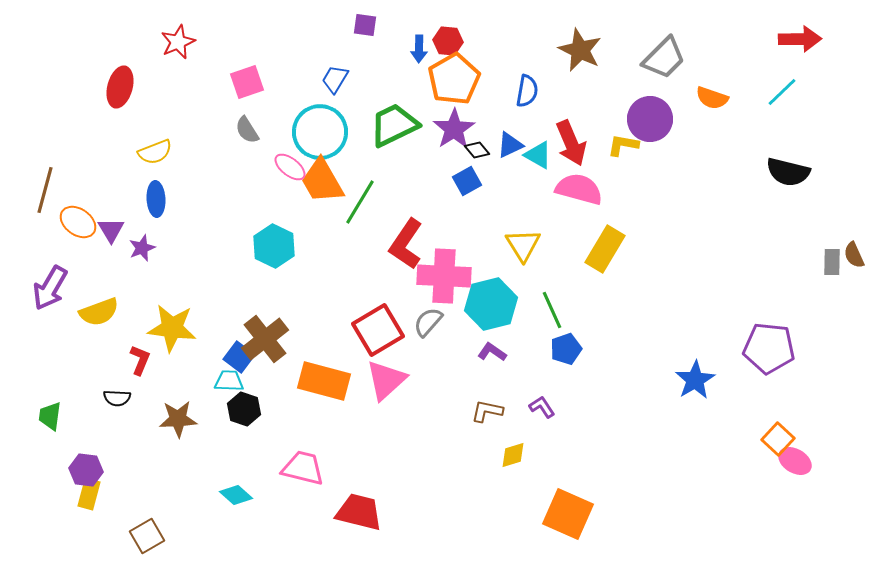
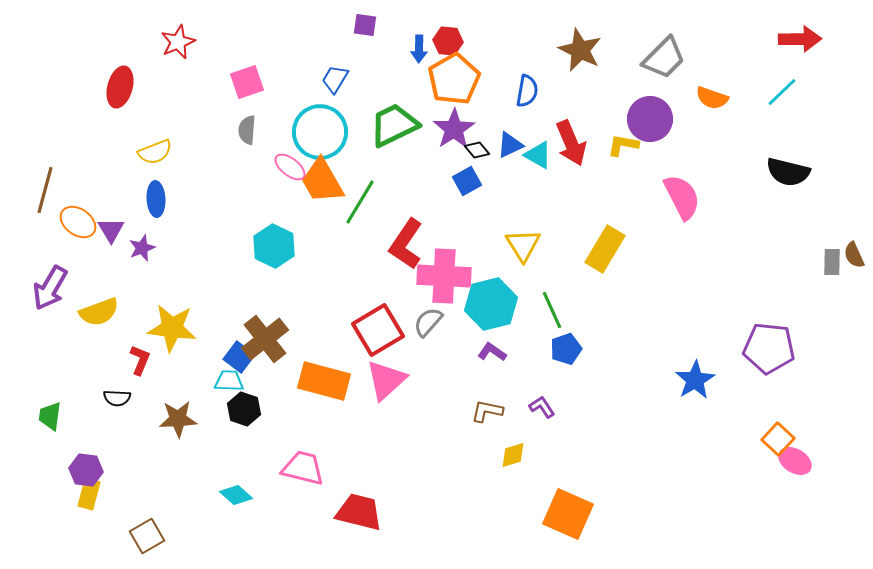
gray semicircle at (247, 130): rotated 36 degrees clockwise
pink semicircle at (579, 189): moved 103 px right, 8 px down; rotated 48 degrees clockwise
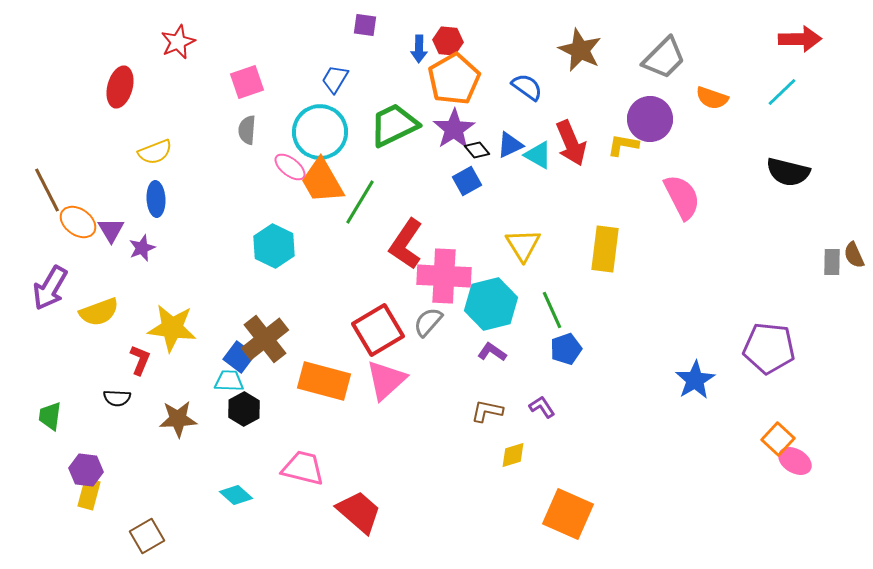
blue semicircle at (527, 91): moved 4 px up; rotated 64 degrees counterclockwise
brown line at (45, 190): moved 2 px right; rotated 42 degrees counterclockwise
yellow rectangle at (605, 249): rotated 24 degrees counterclockwise
black hexagon at (244, 409): rotated 12 degrees clockwise
red trapezoid at (359, 512): rotated 27 degrees clockwise
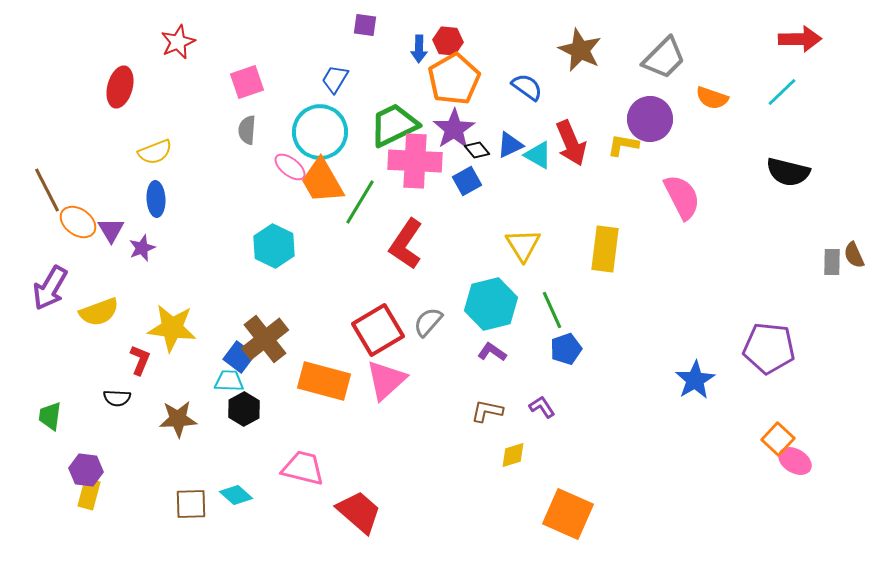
pink cross at (444, 276): moved 29 px left, 115 px up
brown square at (147, 536): moved 44 px right, 32 px up; rotated 28 degrees clockwise
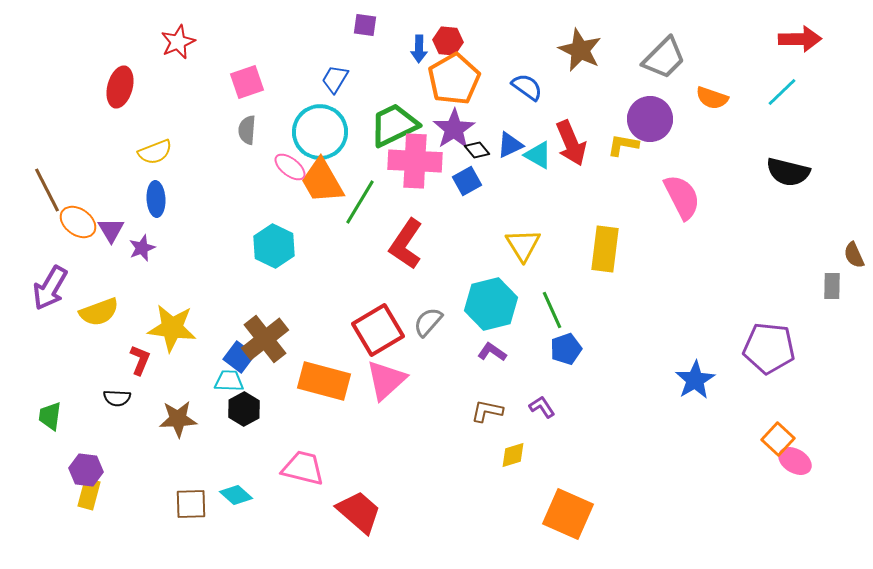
gray rectangle at (832, 262): moved 24 px down
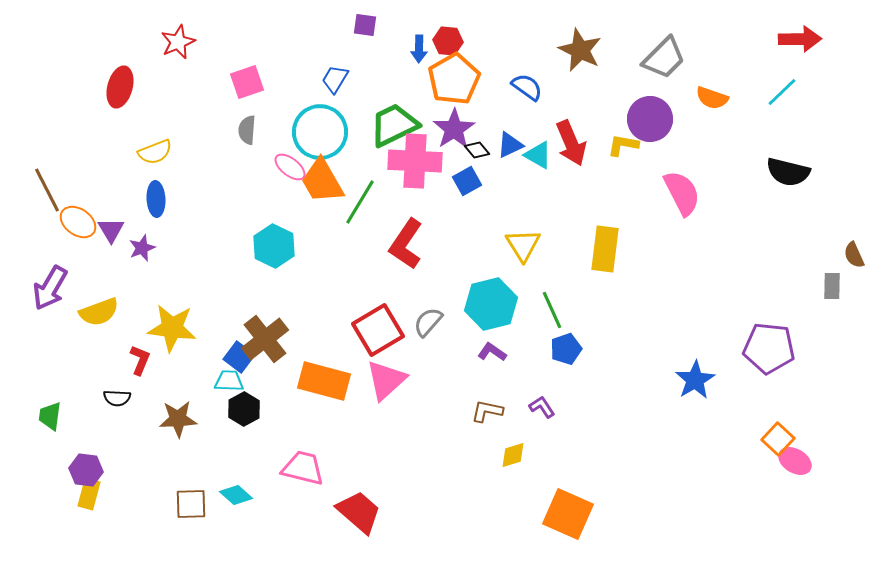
pink semicircle at (682, 197): moved 4 px up
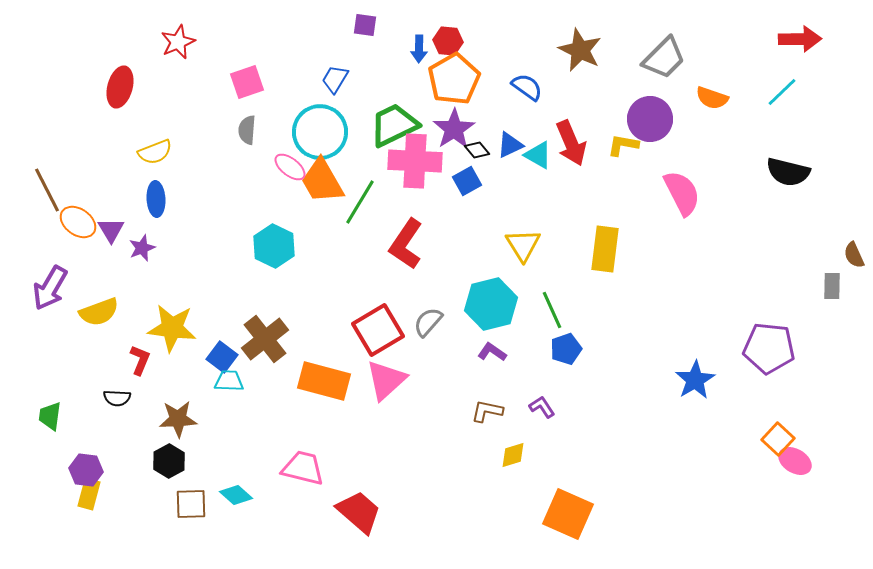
blue square at (239, 357): moved 17 px left
black hexagon at (244, 409): moved 75 px left, 52 px down
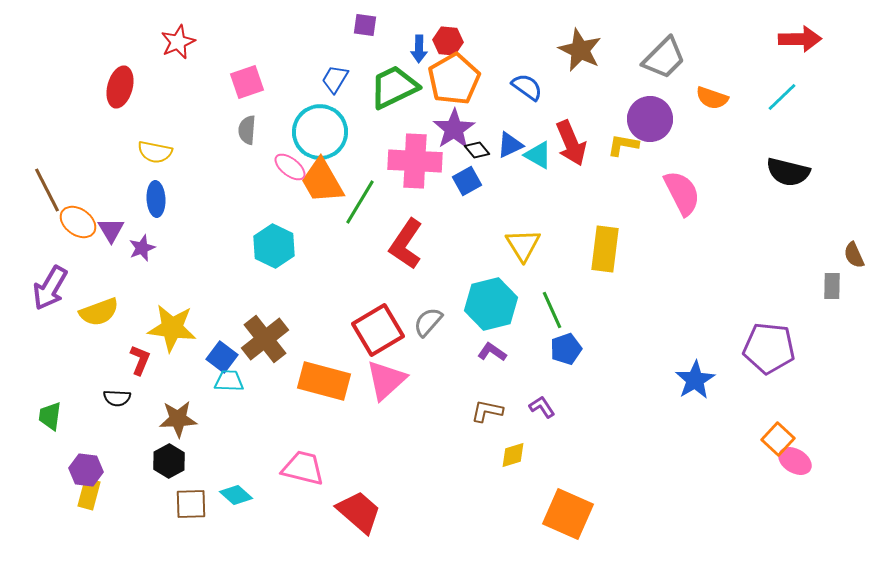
cyan line at (782, 92): moved 5 px down
green trapezoid at (394, 125): moved 38 px up
yellow semicircle at (155, 152): rotated 32 degrees clockwise
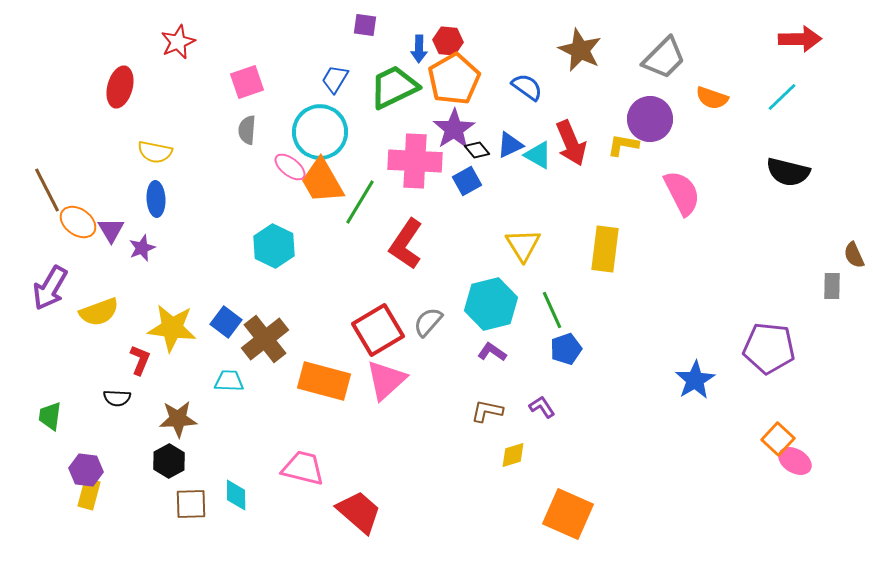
blue square at (222, 357): moved 4 px right, 35 px up
cyan diamond at (236, 495): rotated 48 degrees clockwise
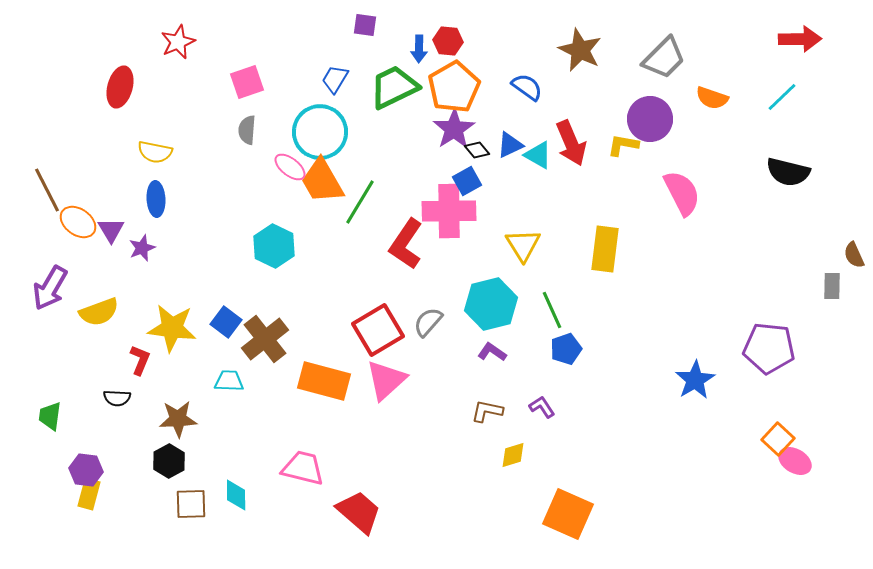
orange pentagon at (454, 79): moved 8 px down
pink cross at (415, 161): moved 34 px right, 50 px down; rotated 4 degrees counterclockwise
